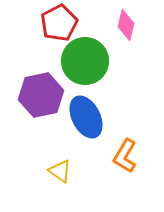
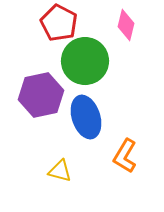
red pentagon: rotated 18 degrees counterclockwise
blue ellipse: rotated 9 degrees clockwise
yellow triangle: rotated 20 degrees counterclockwise
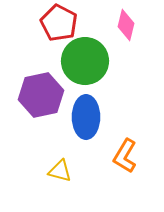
blue ellipse: rotated 18 degrees clockwise
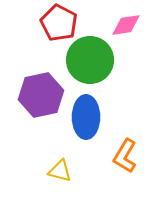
pink diamond: rotated 68 degrees clockwise
green circle: moved 5 px right, 1 px up
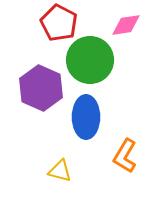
purple hexagon: moved 7 px up; rotated 24 degrees counterclockwise
